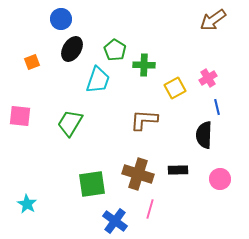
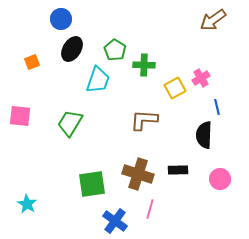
pink cross: moved 7 px left
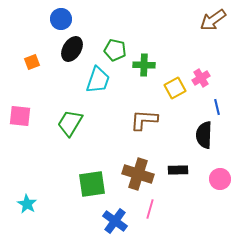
green pentagon: rotated 20 degrees counterclockwise
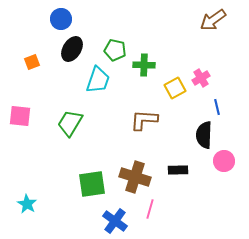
brown cross: moved 3 px left, 3 px down
pink circle: moved 4 px right, 18 px up
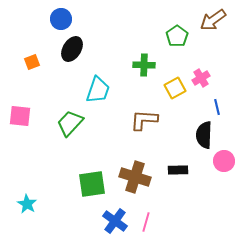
green pentagon: moved 62 px right, 14 px up; rotated 25 degrees clockwise
cyan trapezoid: moved 10 px down
green trapezoid: rotated 12 degrees clockwise
pink line: moved 4 px left, 13 px down
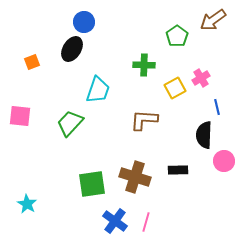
blue circle: moved 23 px right, 3 px down
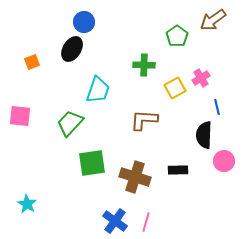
green square: moved 21 px up
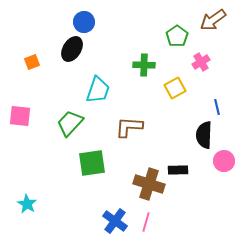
pink cross: moved 16 px up
brown L-shape: moved 15 px left, 7 px down
brown cross: moved 14 px right, 7 px down
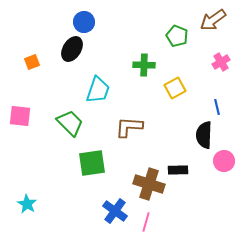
green pentagon: rotated 15 degrees counterclockwise
pink cross: moved 20 px right
green trapezoid: rotated 92 degrees clockwise
blue cross: moved 10 px up
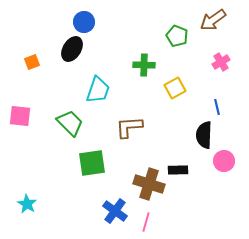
brown L-shape: rotated 8 degrees counterclockwise
